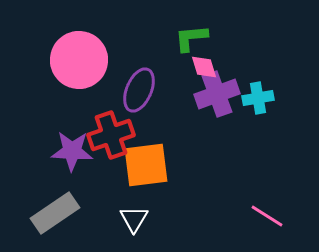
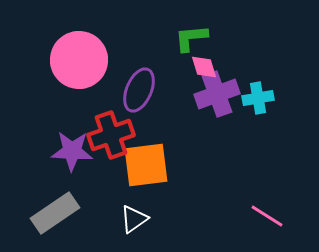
white triangle: rotated 24 degrees clockwise
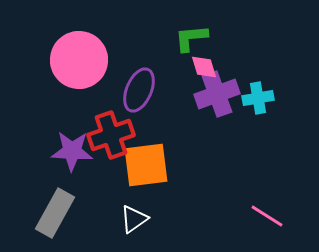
gray rectangle: rotated 27 degrees counterclockwise
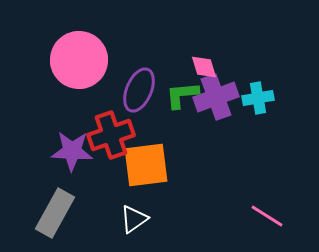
green L-shape: moved 9 px left, 57 px down
purple cross: moved 1 px left, 3 px down
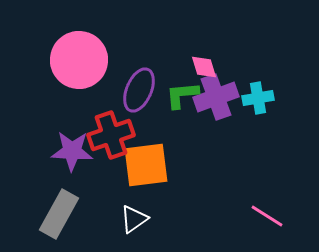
gray rectangle: moved 4 px right, 1 px down
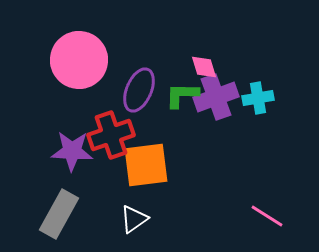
green L-shape: rotated 6 degrees clockwise
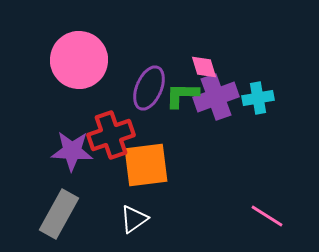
purple ellipse: moved 10 px right, 2 px up
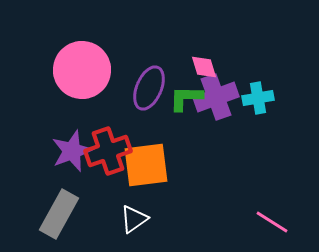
pink circle: moved 3 px right, 10 px down
green L-shape: moved 4 px right, 3 px down
red cross: moved 3 px left, 16 px down
purple star: rotated 24 degrees counterclockwise
pink line: moved 5 px right, 6 px down
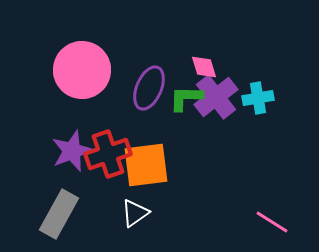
purple cross: rotated 18 degrees counterclockwise
red cross: moved 3 px down
white triangle: moved 1 px right, 6 px up
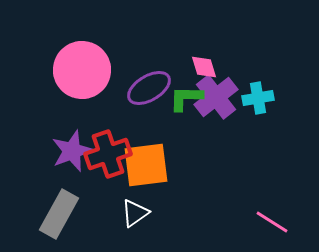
purple ellipse: rotated 36 degrees clockwise
